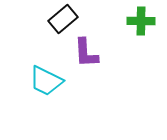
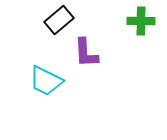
black rectangle: moved 4 px left, 1 px down
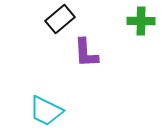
black rectangle: moved 1 px right, 1 px up
cyan trapezoid: moved 30 px down
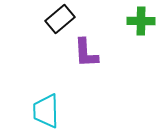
cyan trapezoid: rotated 63 degrees clockwise
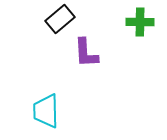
green cross: moved 1 px left, 1 px down
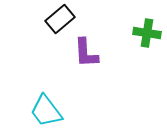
green cross: moved 7 px right, 11 px down; rotated 8 degrees clockwise
cyan trapezoid: rotated 36 degrees counterclockwise
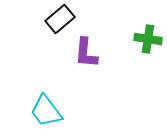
green cross: moved 1 px right, 6 px down
purple L-shape: rotated 8 degrees clockwise
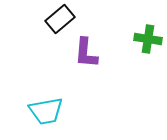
cyan trapezoid: rotated 63 degrees counterclockwise
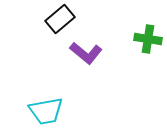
purple L-shape: rotated 56 degrees counterclockwise
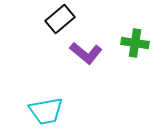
green cross: moved 13 px left, 4 px down
